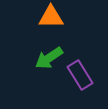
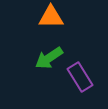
purple rectangle: moved 2 px down
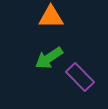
purple rectangle: rotated 12 degrees counterclockwise
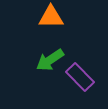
green arrow: moved 1 px right, 2 px down
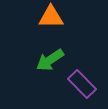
purple rectangle: moved 2 px right, 7 px down
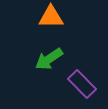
green arrow: moved 1 px left, 1 px up
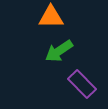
green arrow: moved 10 px right, 8 px up
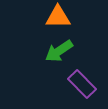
orange triangle: moved 7 px right
